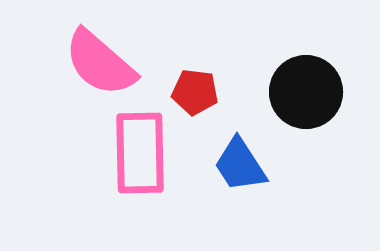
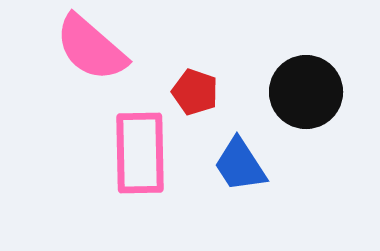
pink semicircle: moved 9 px left, 15 px up
red pentagon: rotated 12 degrees clockwise
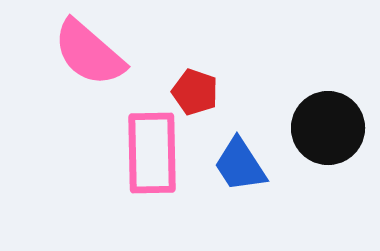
pink semicircle: moved 2 px left, 5 px down
black circle: moved 22 px right, 36 px down
pink rectangle: moved 12 px right
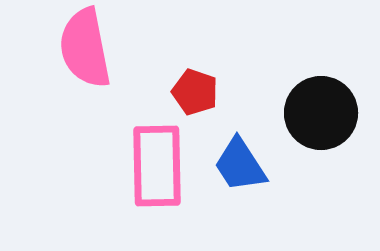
pink semicircle: moved 4 px left, 5 px up; rotated 38 degrees clockwise
black circle: moved 7 px left, 15 px up
pink rectangle: moved 5 px right, 13 px down
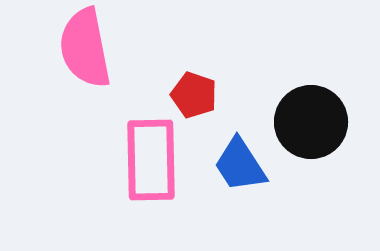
red pentagon: moved 1 px left, 3 px down
black circle: moved 10 px left, 9 px down
pink rectangle: moved 6 px left, 6 px up
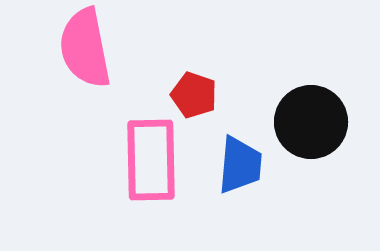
blue trapezoid: rotated 142 degrees counterclockwise
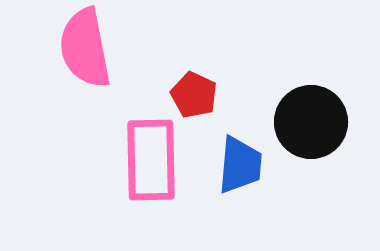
red pentagon: rotated 6 degrees clockwise
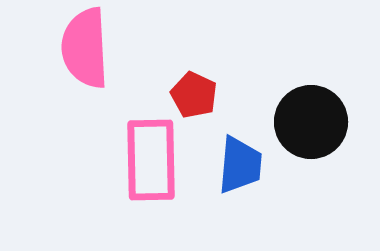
pink semicircle: rotated 8 degrees clockwise
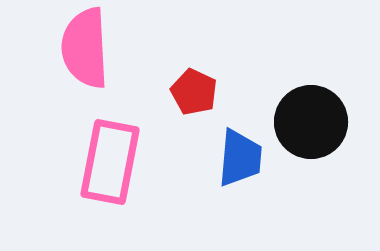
red pentagon: moved 3 px up
pink rectangle: moved 41 px left, 2 px down; rotated 12 degrees clockwise
blue trapezoid: moved 7 px up
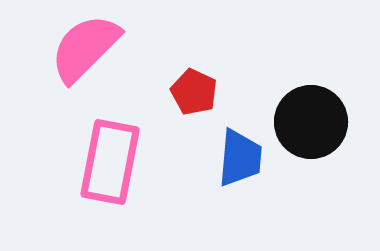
pink semicircle: rotated 48 degrees clockwise
